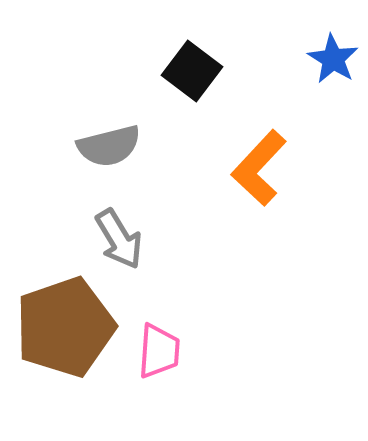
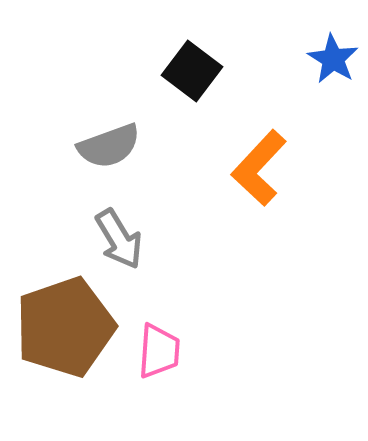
gray semicircle: rotated 6 degrees counterclockwise
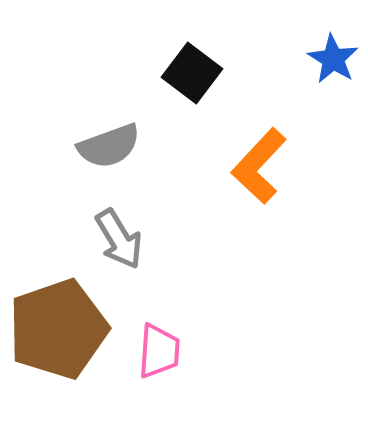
black square: moved 2 px down
orange L-shape: moved 2 px up
brown pentagon: moved 7 px left, 2 px down
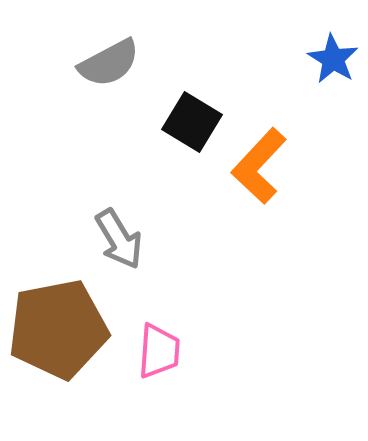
black square: moved 49 px down; rotated 6 degrees counterclockwise
gray semicircle: moved 83 px up; rotated 8 degrees counterclockwise
brown pentagon: rotated 8 degrees clockwise
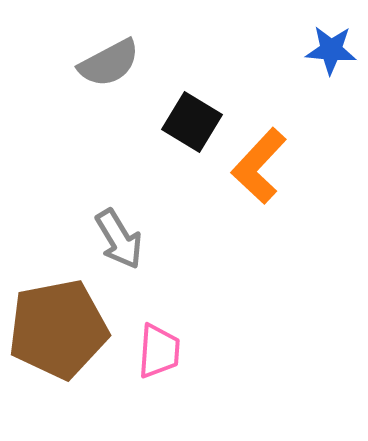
blue star: moved 2 px left, 9 px up; rotated 27 degrees counterclockwise
